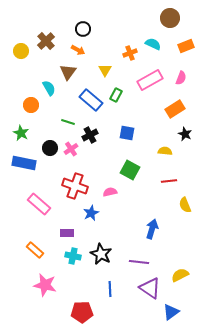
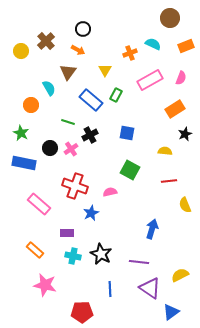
black star at (185, 134): rotated 24 degrees clockwise
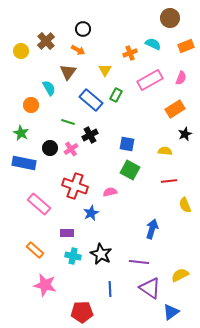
blue square at (127, 133): moved 11 px down
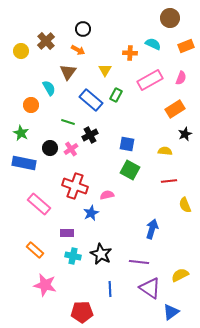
orange cross at (130, 53): rotated 24 degrees clockwise
pink semicircle at (110, 192): moved 3 px left, 3 px down
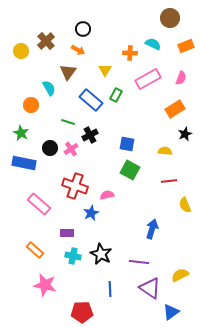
pink rectangle at (150, 80): moved 2 px left, 1 px up
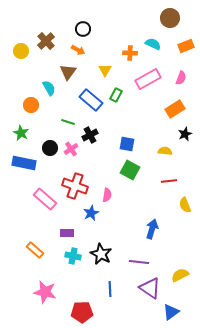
pink semicircle at (107, 195): rotated 112 degrees clockwise
pink rectangle at (39, 204): moved 6 px right, 5 px up
pink star at (45, 285): moved 7 px down
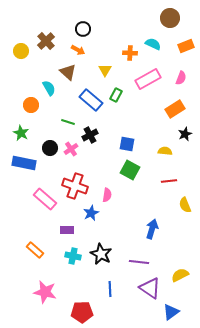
brown triangle at (68, 72): rotated 24 degrees counterclockwise
purple rectangle at (67, 233): moved 3 px up
